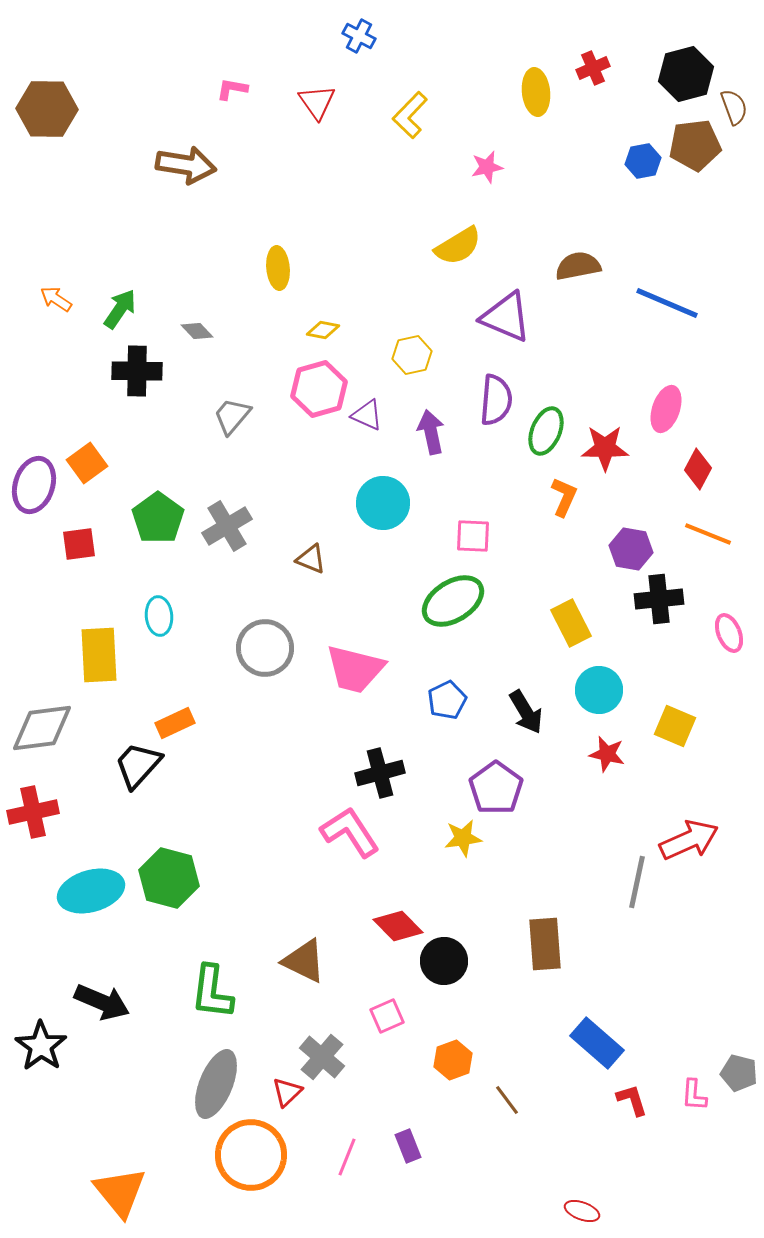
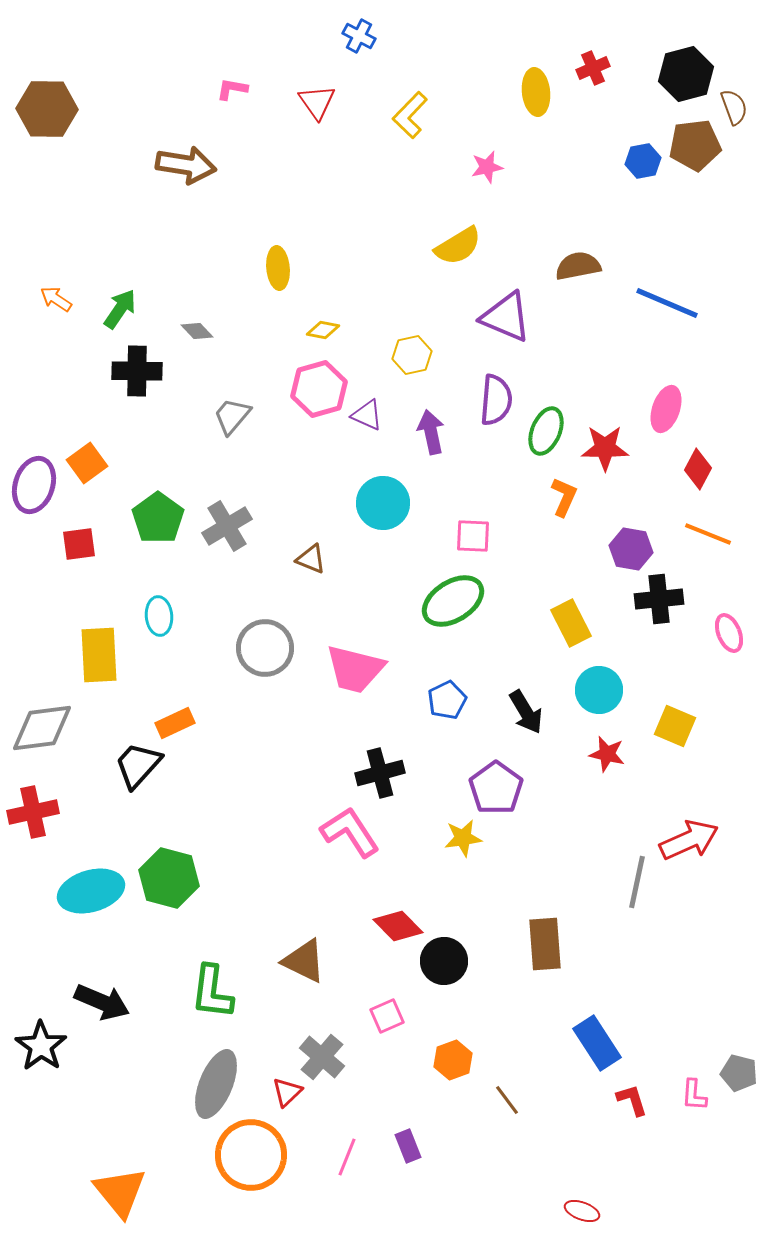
blue rectangle at (597, 1043): rotated 16 degrees clockwise
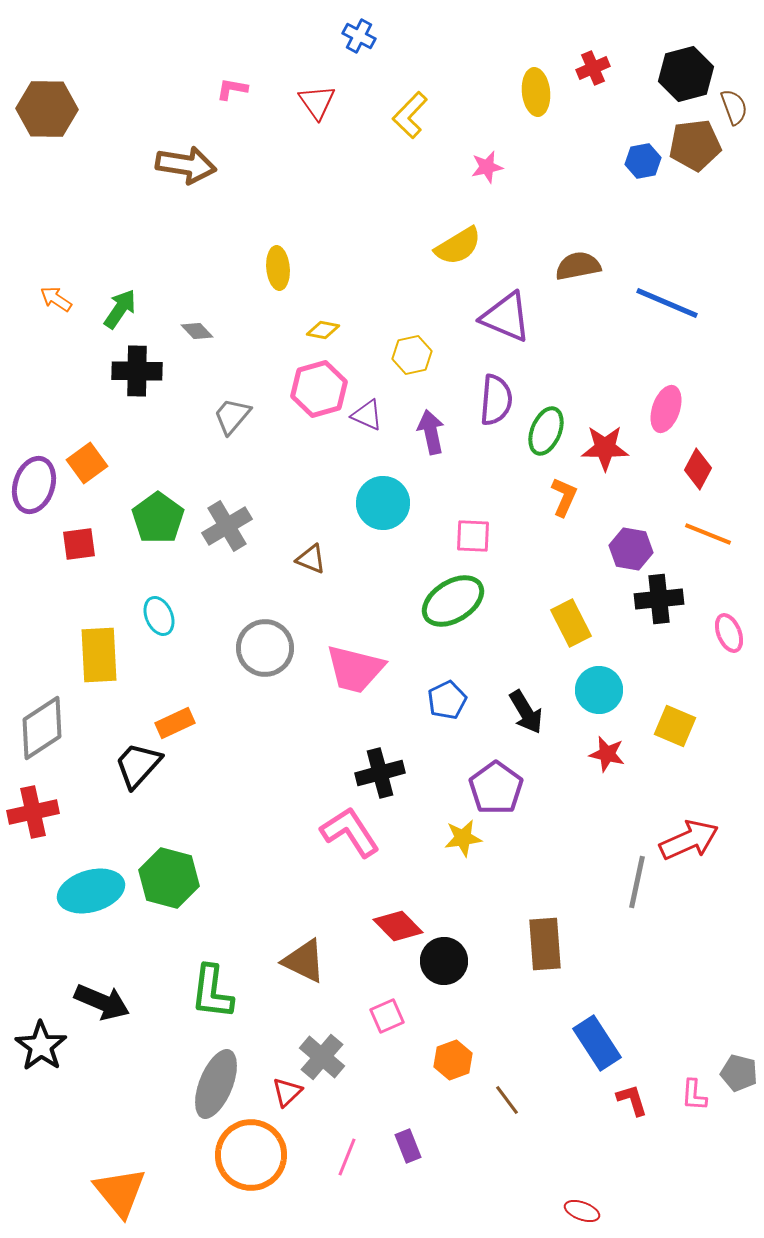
cyan ellipse at (159, 616): rotated 18 degrees counterclockwise
gray diamond at (42, 728): rotated 26 degrees counterclockwise
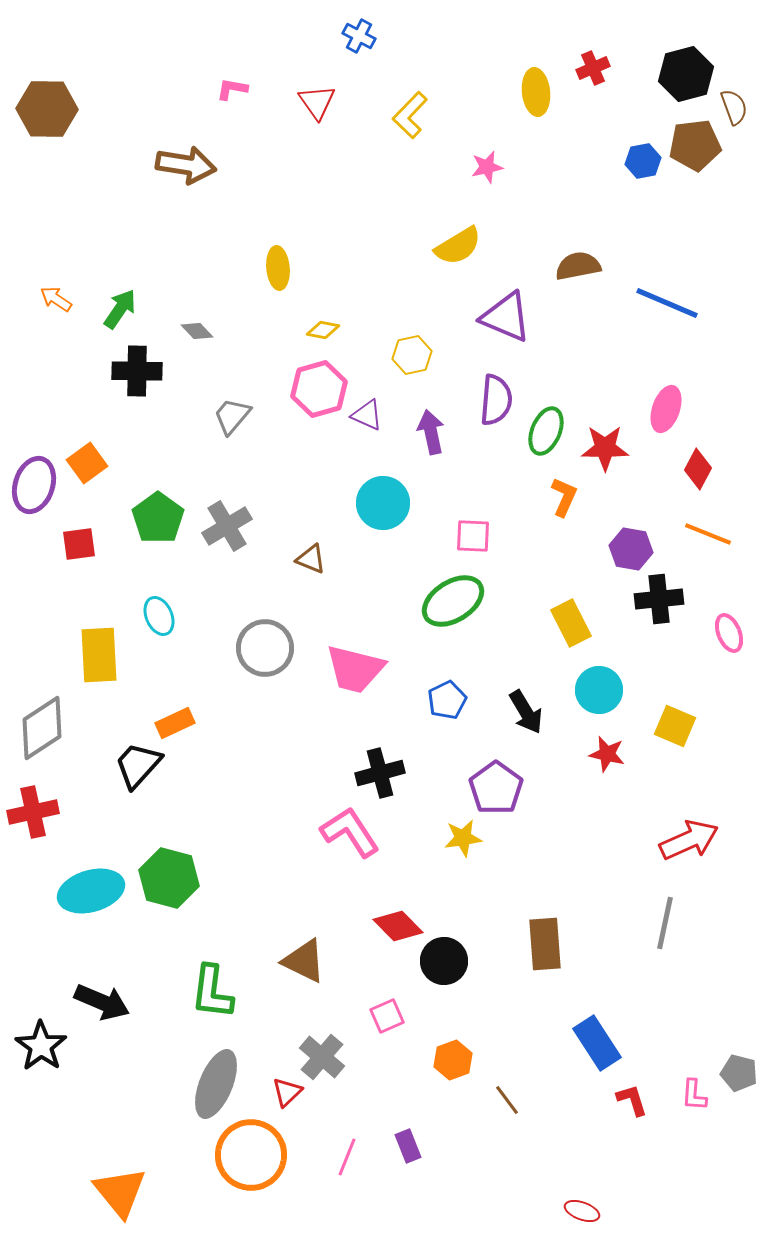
gray line at (637, 882): moved 28 px right, 41 px down
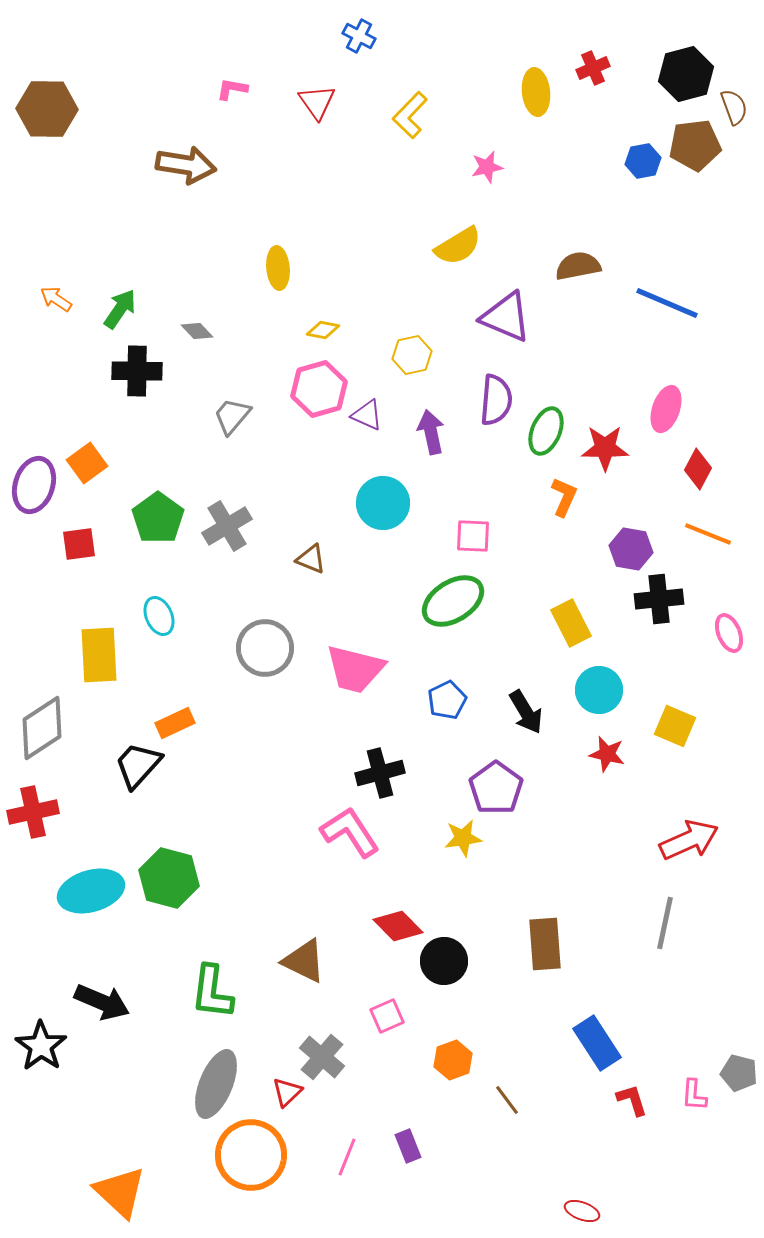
orange triangle at (120, 1192): rotated 8 degrees counterclockwise
